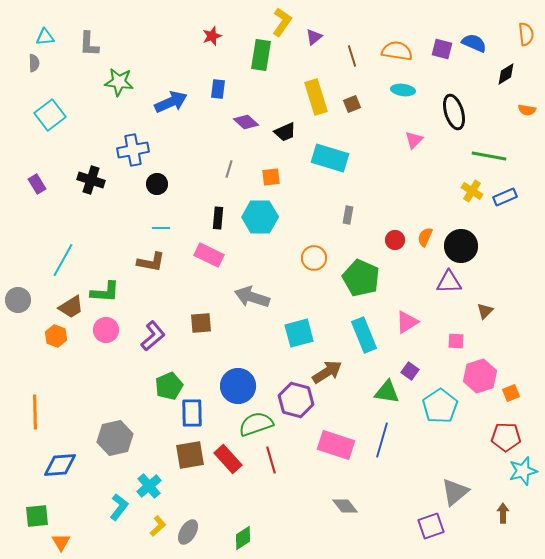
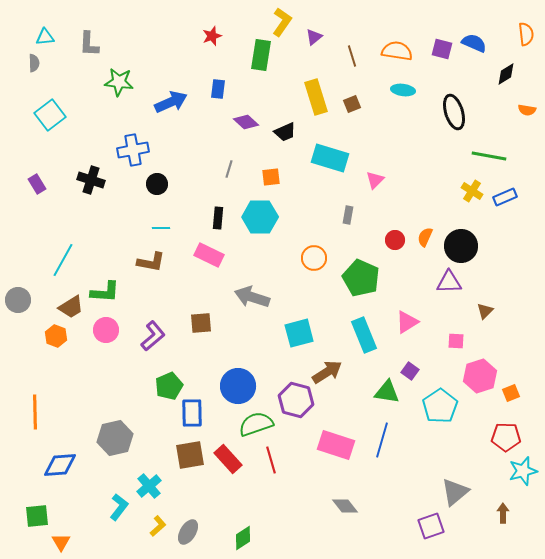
pink triangle at (414, 140): moved 39 px left, 40 px down
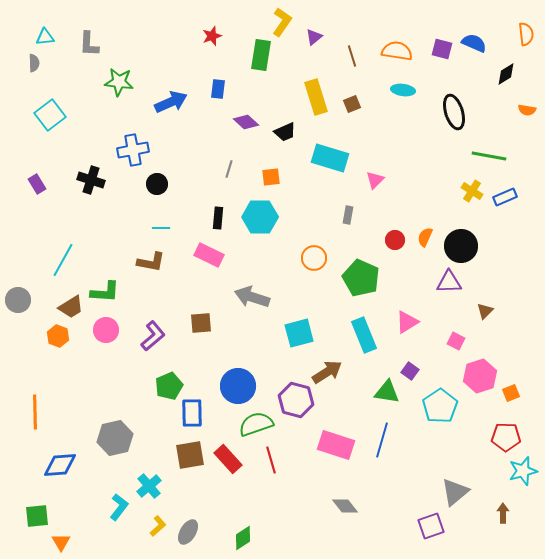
orange hexagon at (56, 336): moved 2 px right
pink square at (456, 341): rotated 24 degrees clockwise
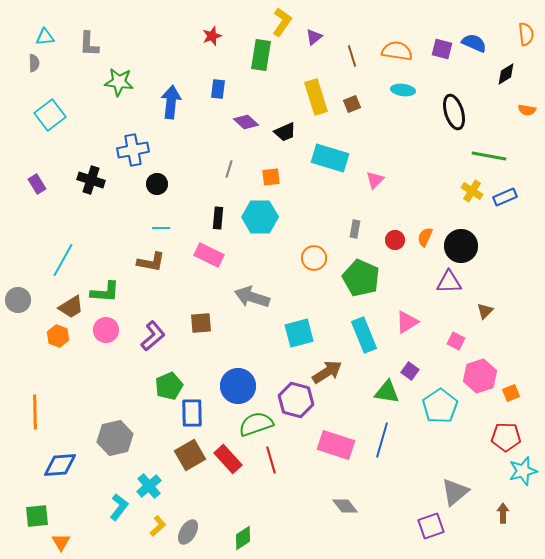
blue arrow at (171, 102): rotated 60 degrees counterclockwise
gray rectangle at (348, 215): moved 7 px right, 14 px down
brown square at (190, 455): rotated 20 degrees counterclockwise
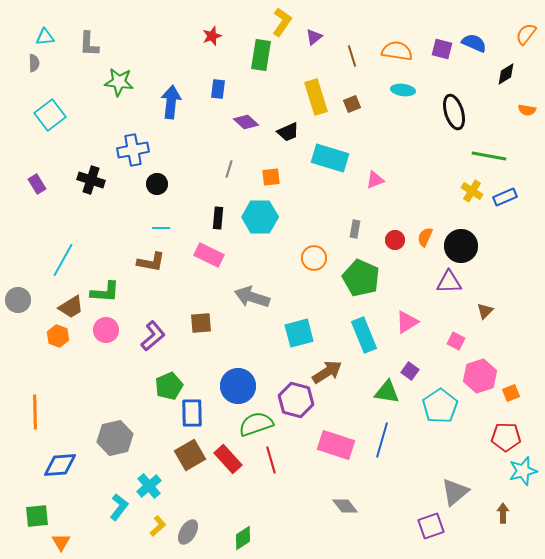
orange semicircle at (526, 34): rotated 135 degrees counterclockwise
black trapezoid at (285, 132): moved 3 px right
pink triangle at (375, 180): rotated 24 degrees clockwise
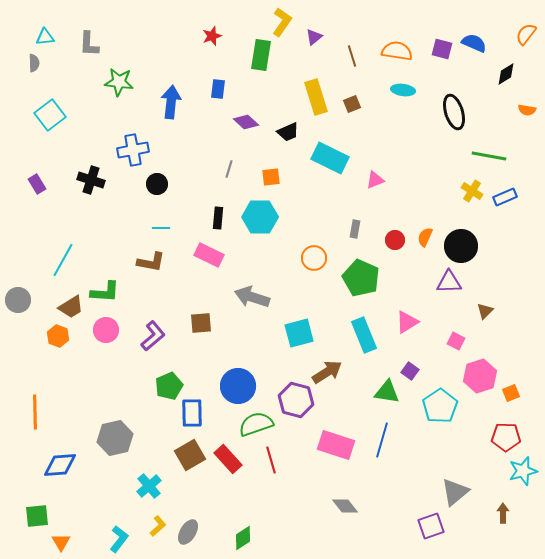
cyan rectangle at (330, 158): rotated 9 degrees clockwise
cyan L-shape at (119, 507): moved 32 px down
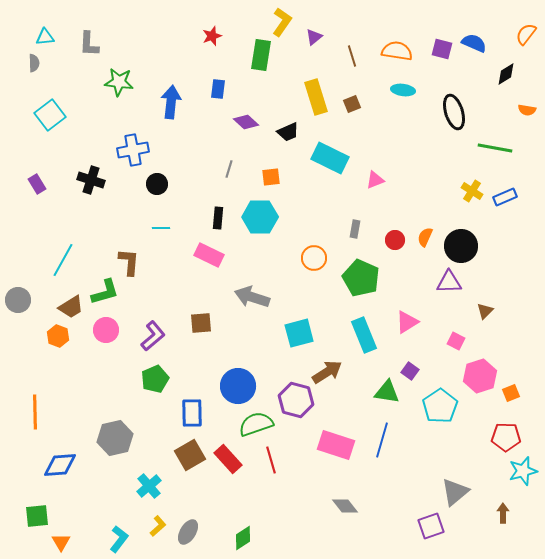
green line at (489, 156): moved 6 px right, 8 px up
brown L-shape at (151, 262): moved 22 px left; rotated 96 degrees counterclockwise
green L-shape at (105, 292): rotated 20 degrees counterclockwise
green pentagon at (169, 386): moved 14 px left, 7 px up
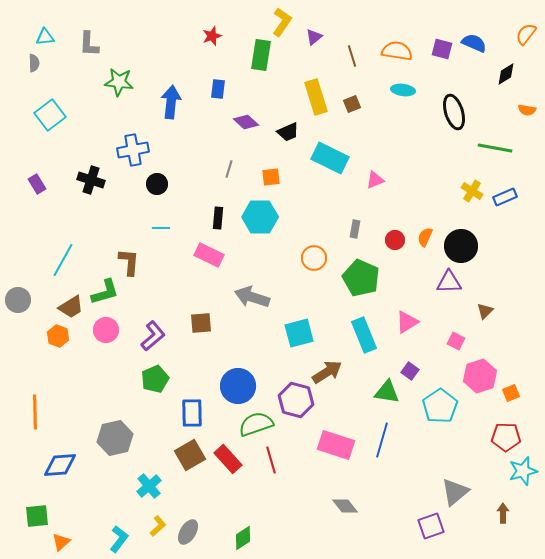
orange triangle at (61, 542): rotated 18 degrees clockwise
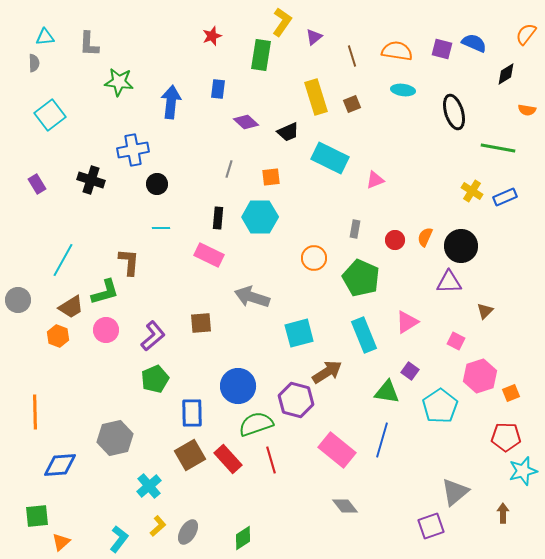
green line at (495, 148): moved 3 px right
pink rectangle at (336, 445): moved 1 px right, 5 px down; rotated 21 degrees clockwise
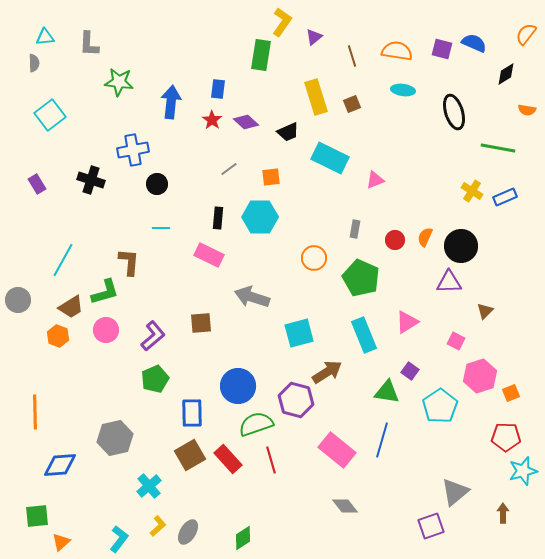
red star at (212, 36): moved 84 px down; rotated 18 degrees counterclockwise
gray line at (229, 169): rotated 36 degrees clockwise
